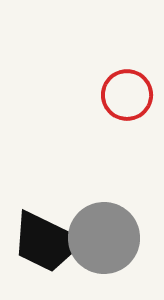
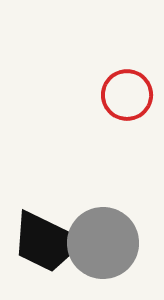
gray circle: moved 1 px left, 5 px down
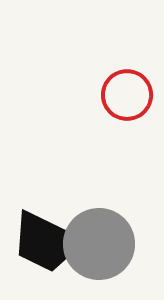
gray circle: moved 4 px left, 1 px down
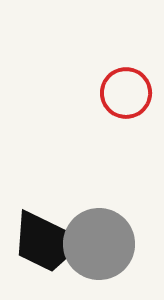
red circle: moved 1 px left, 2 px up
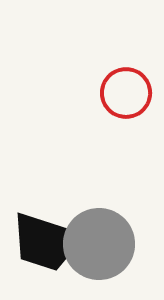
black trapezoid: rotated 8 degrees counterclockwise
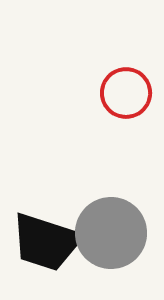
gray circle: moved 12 px right, 11 px up
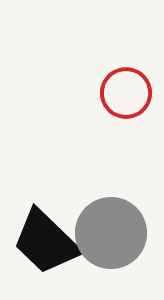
black trapezoid: rotated 26 degrees clockwise
